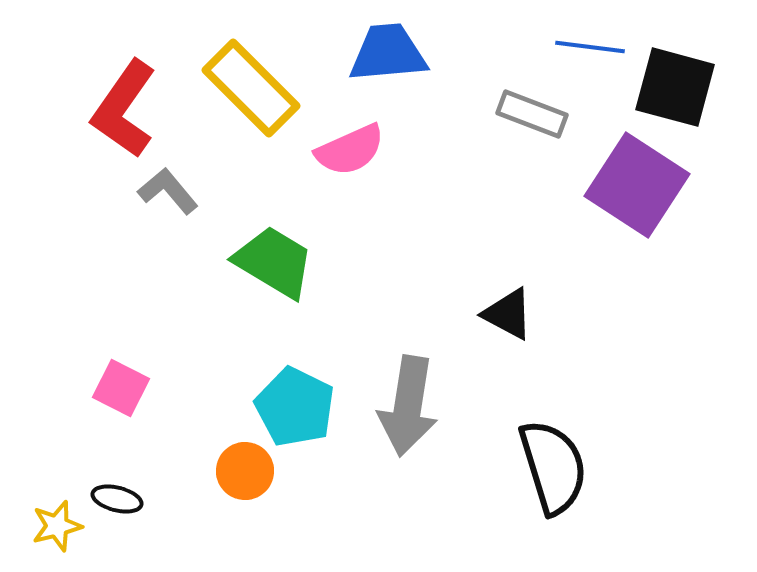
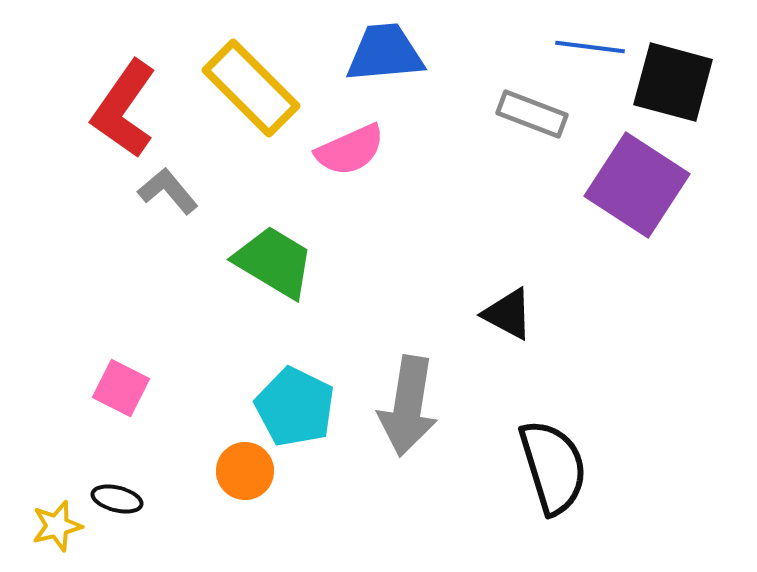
blue trapezoid: moved 3 px left
black square: moved 2 px left, 5 px up
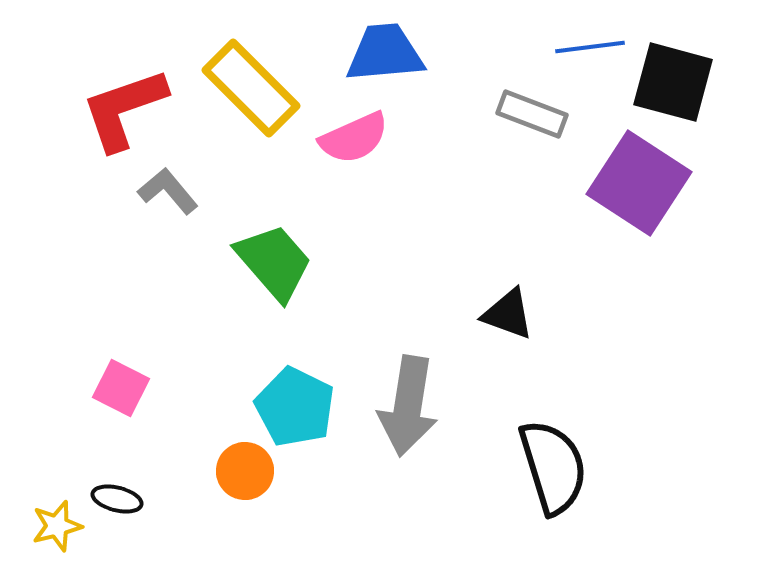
blue line: rotated 14 degrees counterclockwise
red L-shape: rotated 36 degrees clockwise
pink semicircle: moved 4 px right, 12 px up
purple square: moved 2 px right, 2 px up
green trapezoid: rotated 18 degrees clockwise
black triangle: rotated 8 degrees counterclockwise
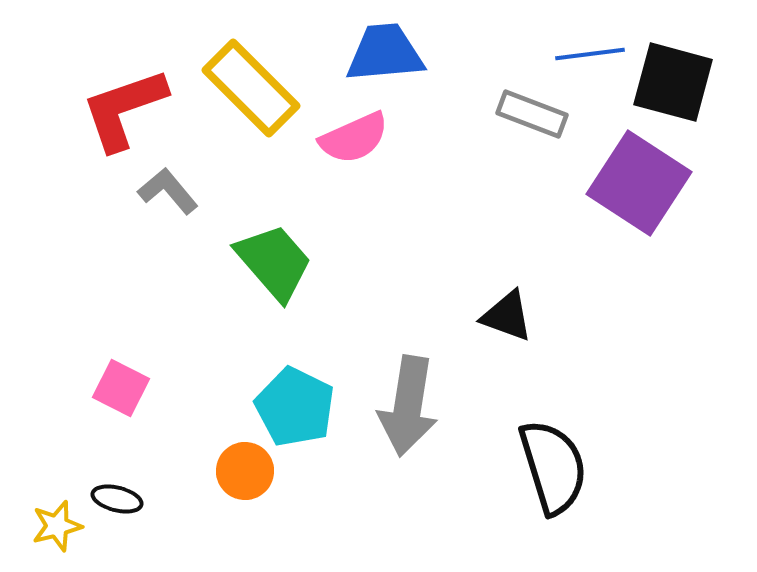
blue line: moved 7 px down
black triangle: moved 1 px left, 2 px down
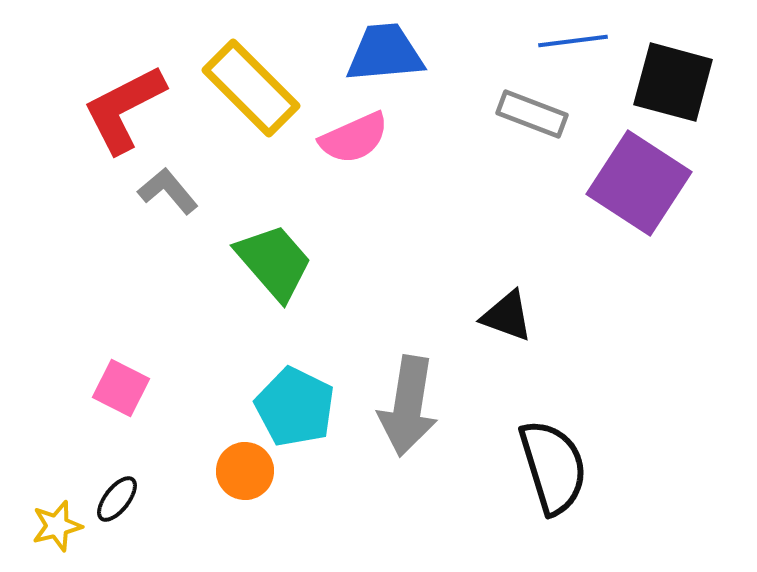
blue line: moved 17 px left, 13 px up
red L-shape: rotated 8 degrees counterclockwise
black ellipse: rotated 66 degrees counterclockwise
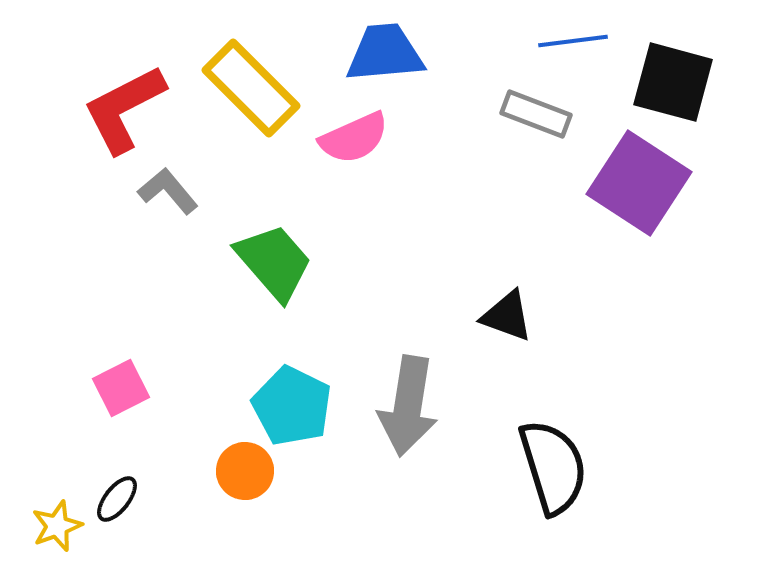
gray rectangle: moved 4 px right
pink square: rotated 36 degrees clockwise
cyan pentagon: moved 3 px left, 1 px up
yellow star: rotated 6 degrees counterclockwise
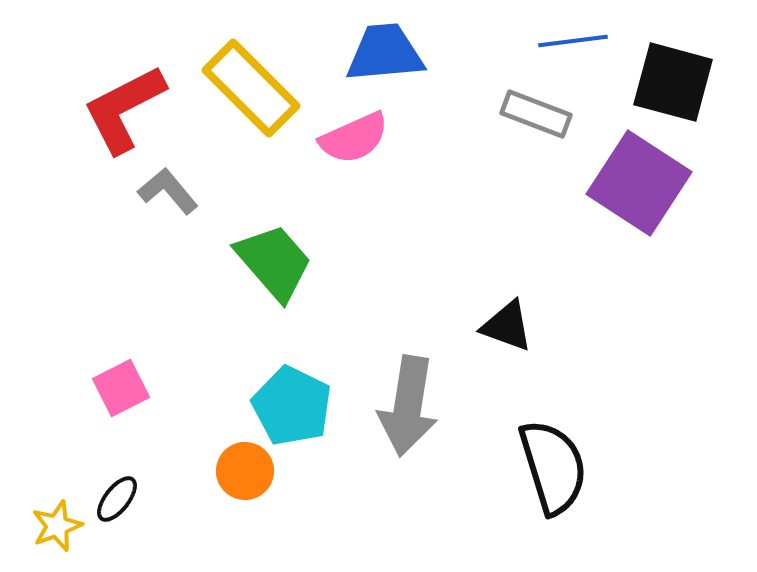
black triangle: moved 10 px down
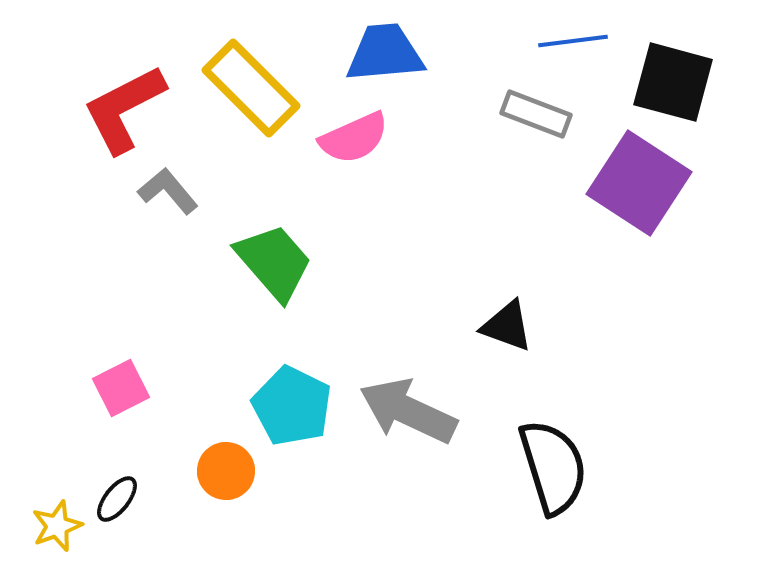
gray arrow: moved 5 px down; rotated 106 degrees clockwise
orange circle: moved 19 px left
